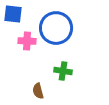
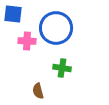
green cross: moved 1 px left, 3 px up
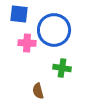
blue square: moved 6 px right
blue circle: moved 2 px left, 2 px down
pink cross: moved 2 px down
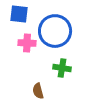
blue circle: moved 1 px right, 1 px down
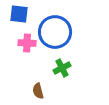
blue circle: moved 1 px down
green cross: rotated 36 degrees counterclockwise
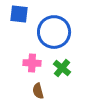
blue circle: moved 1 px left
pink cross: moved 5 px right, 20 px down
green cross: rotated 24 degrees counterclockwise
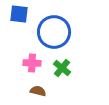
brown semicircle: rotated 119 degrees clockwise
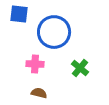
pink cross: moved 3 px right, 1 px down
green cross: moved 18 px right
brown semicircle: moved 1 px right, 2 px down
